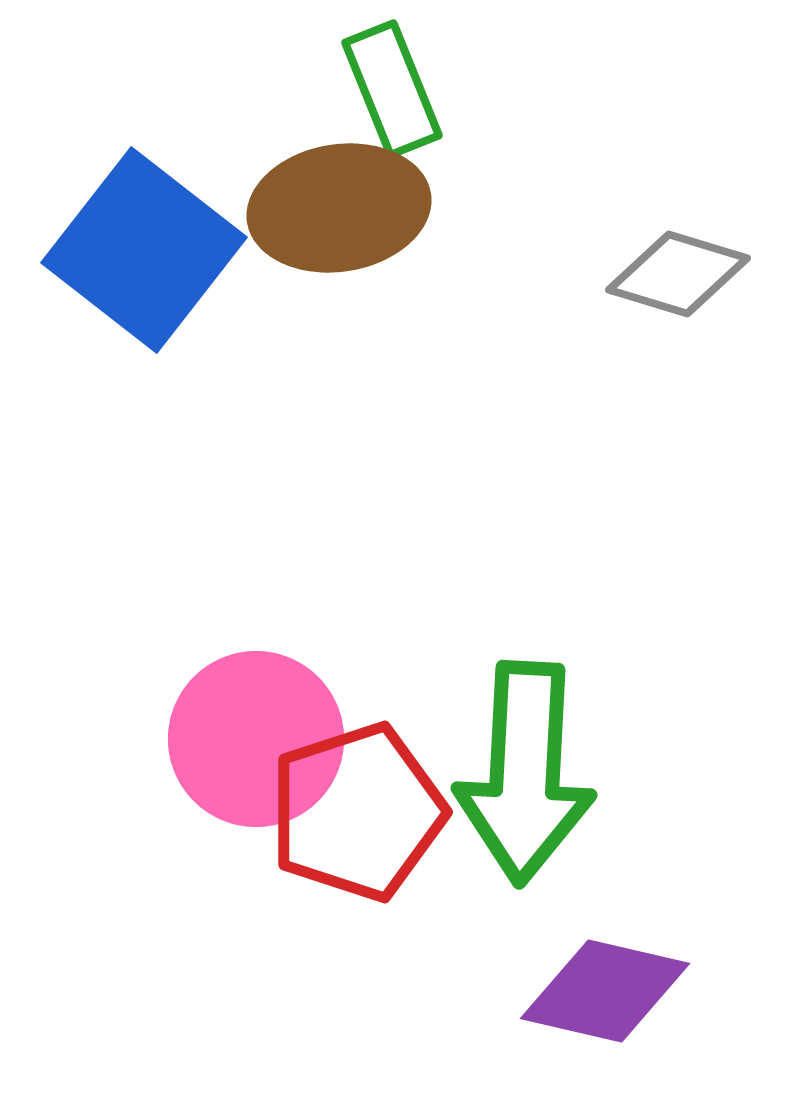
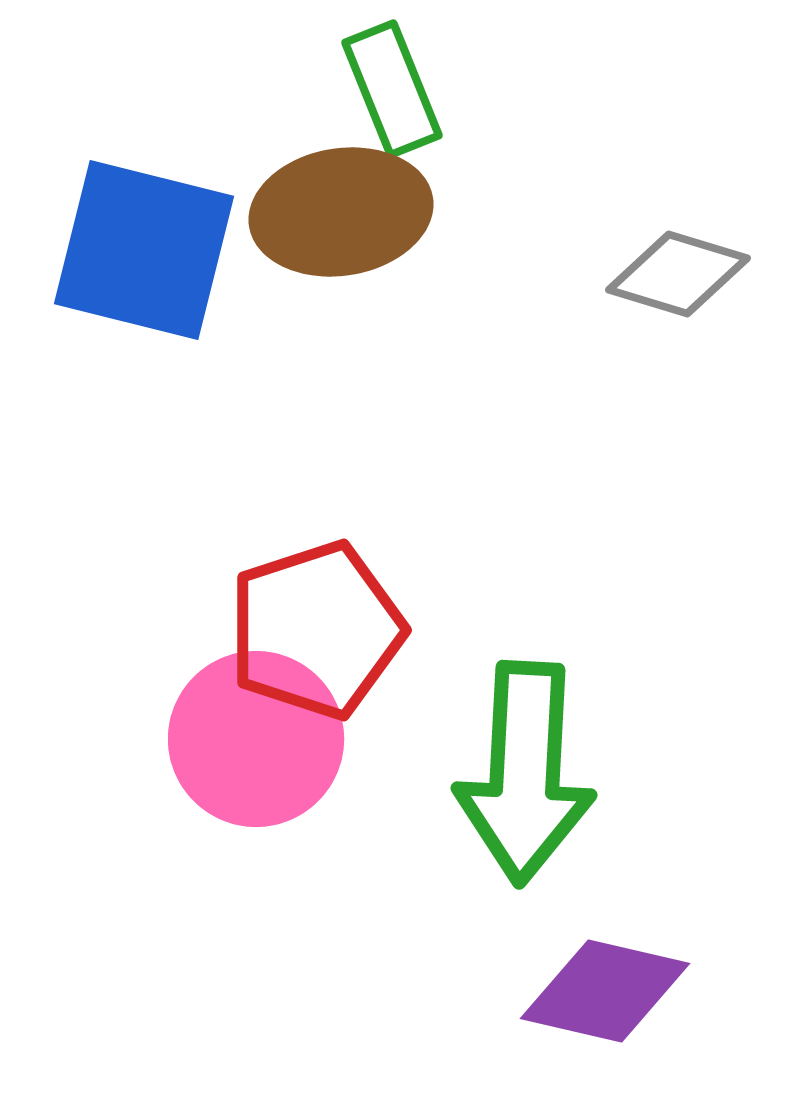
brown ellipse: moved 2 px right, 4 px down
blue square: rotated 24 degrees counterclockwise
red pentagon: moved 41 px left, 182 px up
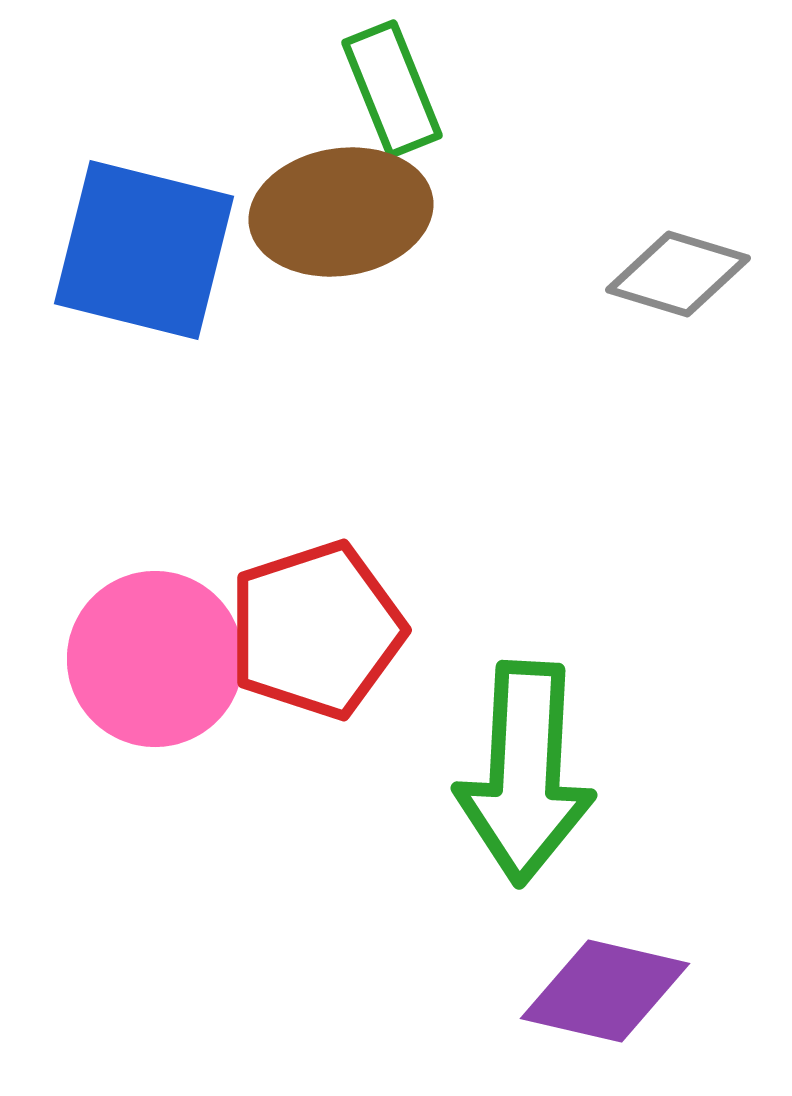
pink circle: moved 101 px left, 80 px up
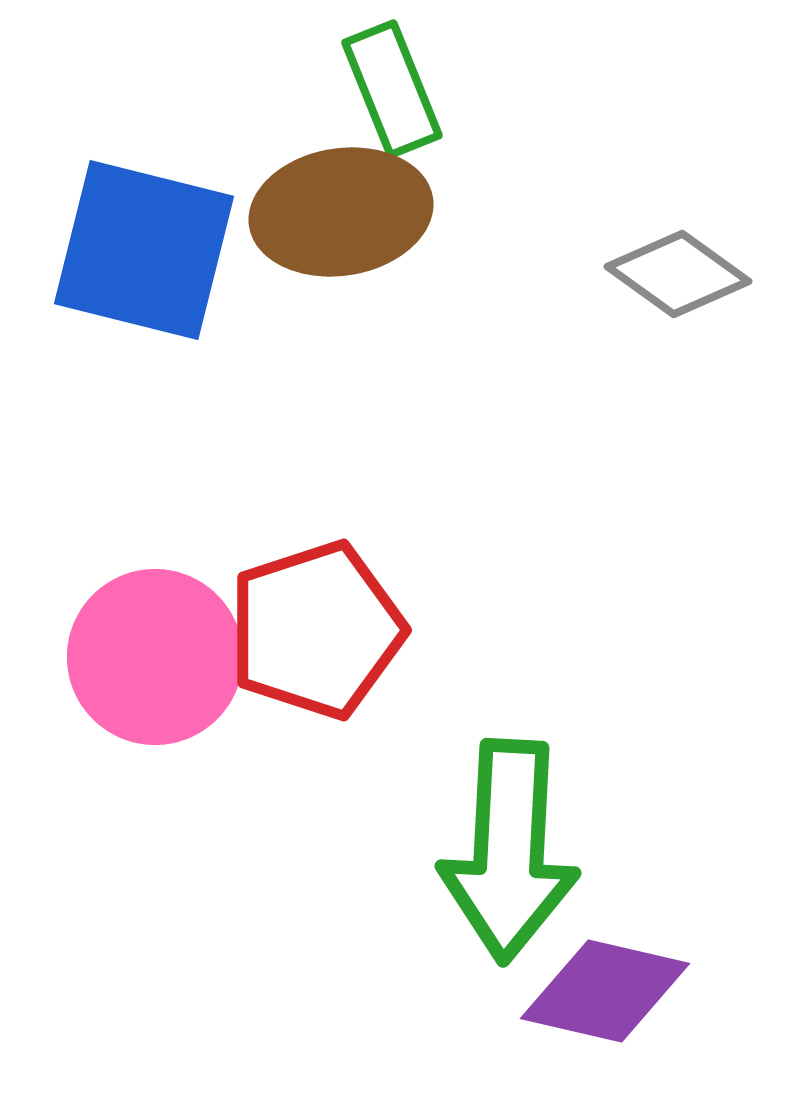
gray diamond: rotated 19 degrees clockwise
pink circle: moved 2 px up
green arrow: moved 16 px left, 78 px down
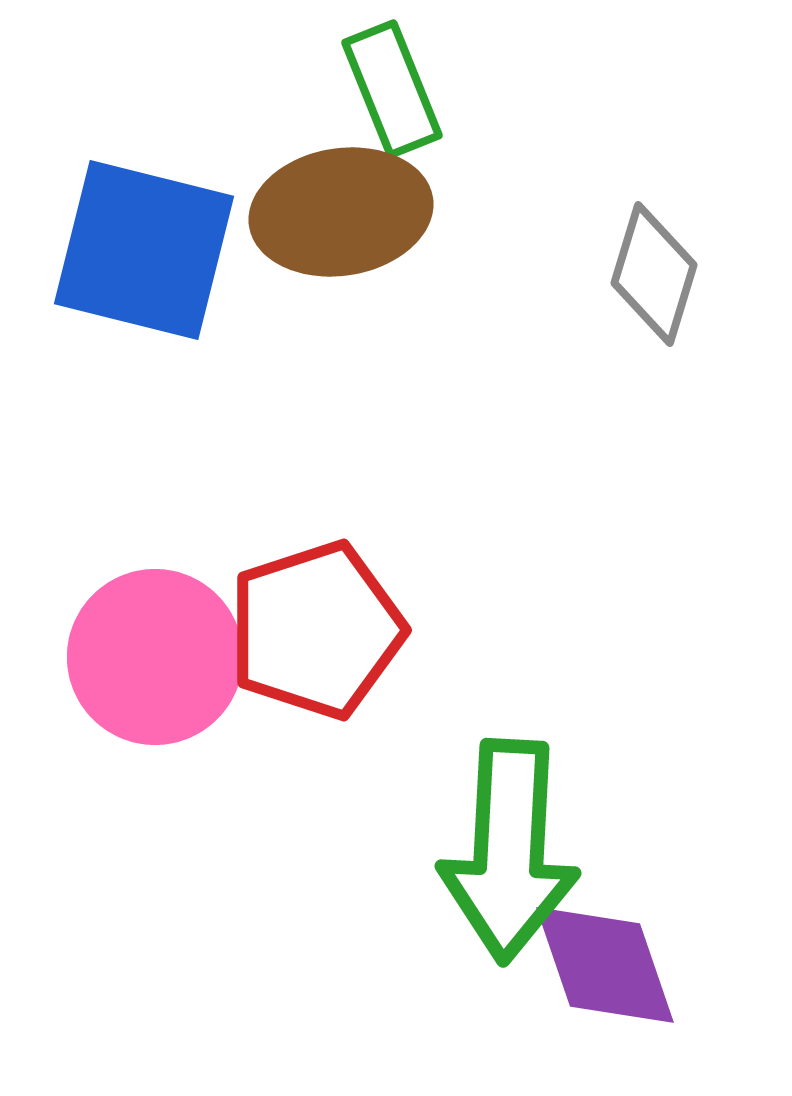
gray diamond: moved 24 px left; rotated 71 degrees clockwise
purple diamond: moved 26 px up; rotated 58 degrees clockwise
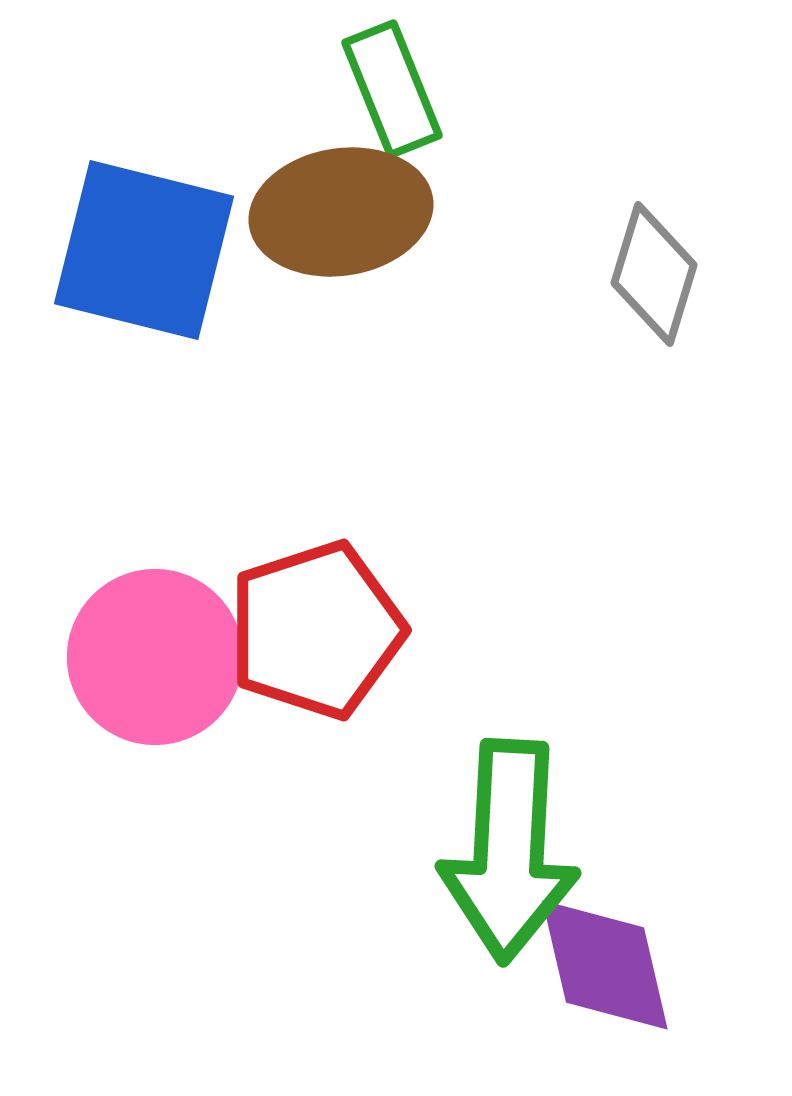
purple diamond: rotated 6 degrees clockwise
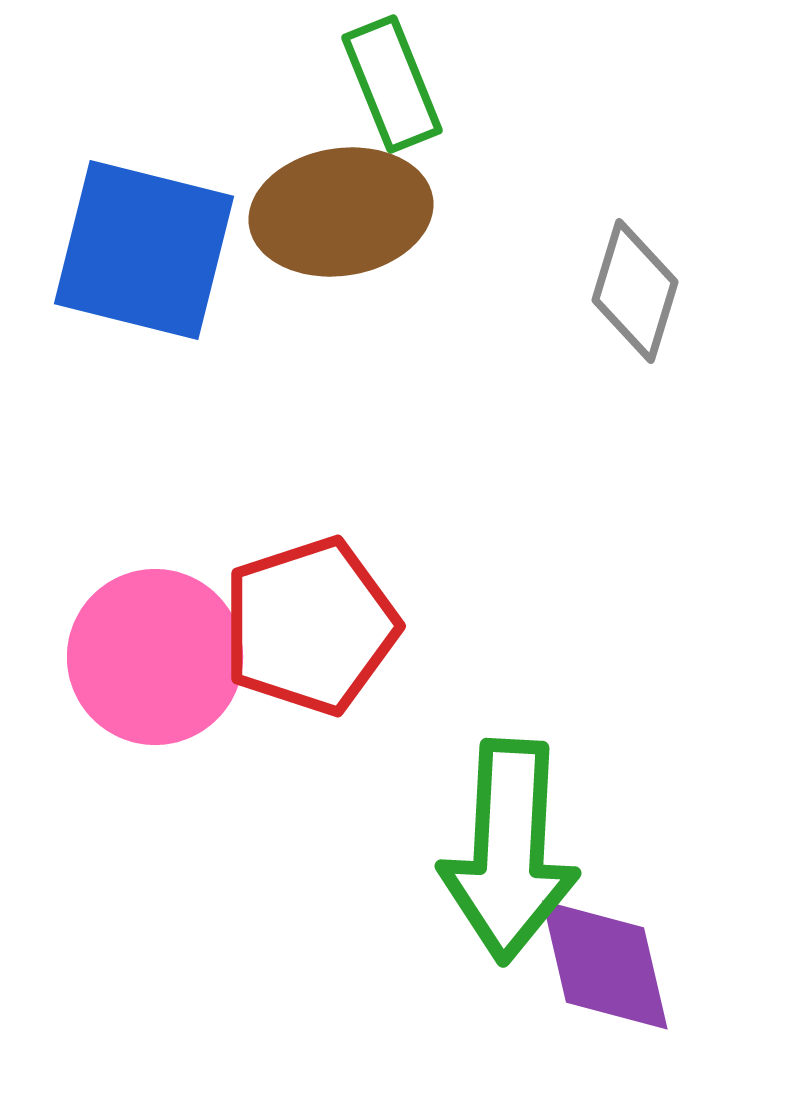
green rectangle: moved 5 px up
gray diamond: moved 19 px left, 17 px down
red pentagon: moved 6 px left, 4 px up
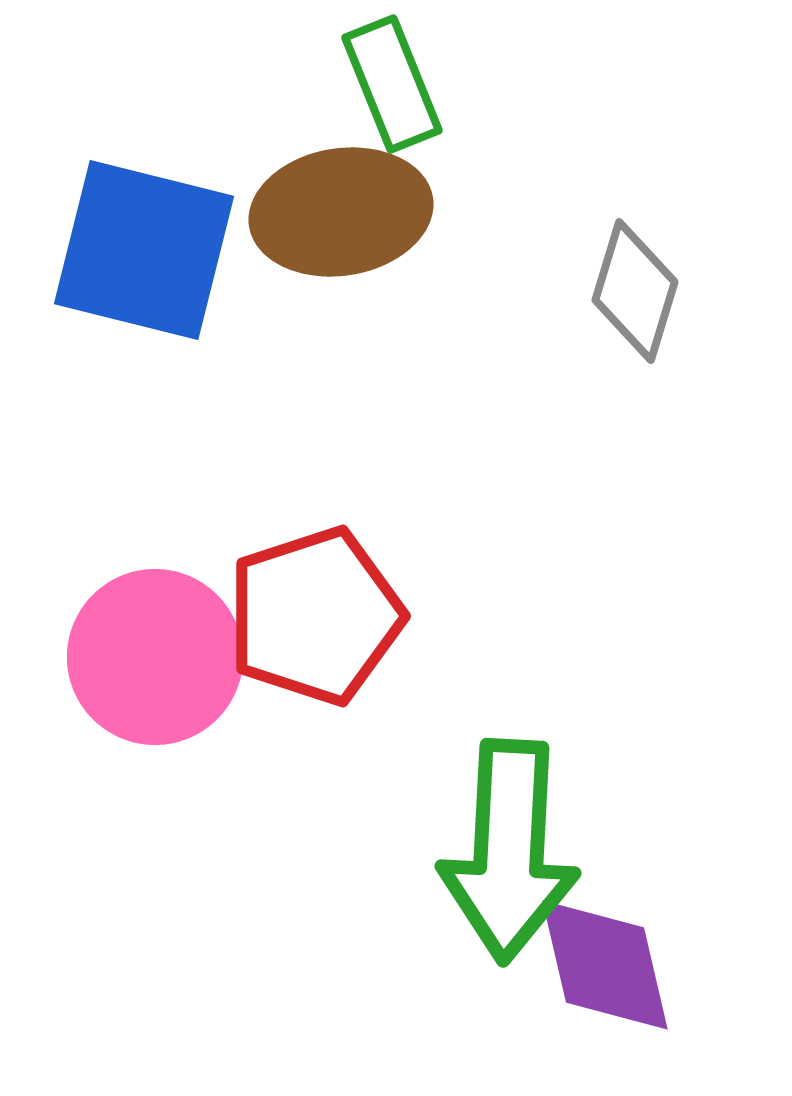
red pentagon: moved 5 px right, 10 px up
